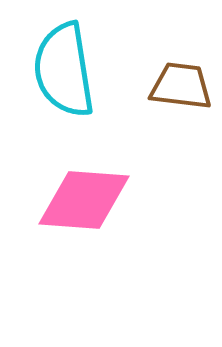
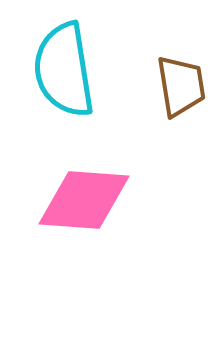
brown trapezoid: rotated 74 degrees clockwise
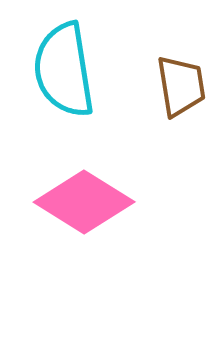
pink diamond: moved 2 px down; rotated 28 degrees clockwise
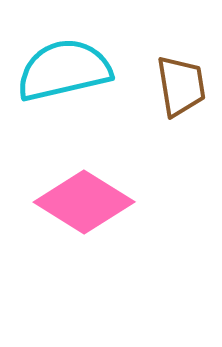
cyan semicircle: rotated 86 degrees clockwise
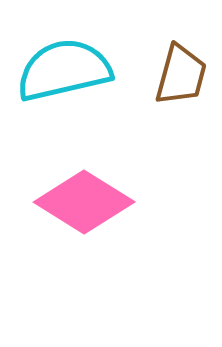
brown trapezoid: moved 11 px up; rotated 24 degrees clockwise
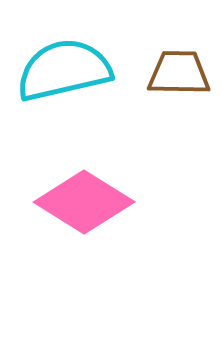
brown trapezoid: moved 2 px left, 2 px up; rotated 104 degrees counterclockwise
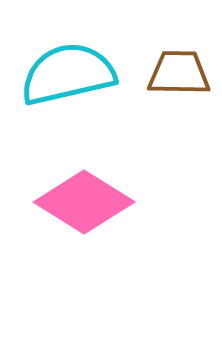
cyan semicircle: moved 4 px right, 4 px down
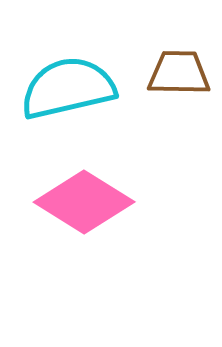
cyan semicircle: moved 14 px down
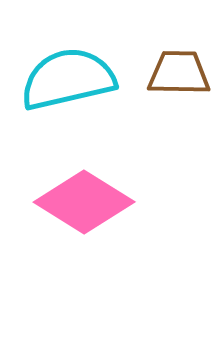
cyan semicircle: moved 9 px up
